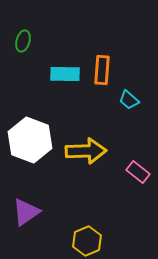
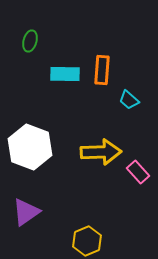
green ellipse: moved 7 px right
white hexagon: moved 7 px down
yellow arrow: moved 15 px right, 1 px down
pink rectangle: rotated 10 degrees clockwise
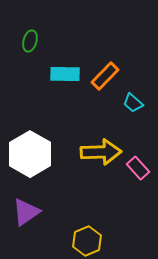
orange rectangle: moved 3 px right, 6 px down; rotated 40 degrees clockwise
cyan trapezoid: moved 4 px right, 3 px down
white hexagon: moved 7 px down; rotated 9 degrees clockwise
pink rectangle: moved 4 px up
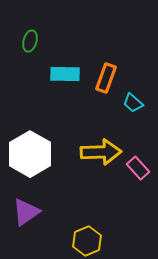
orange rectangle: moved 1 px right, 2 px down; rotated 24 degrees counterclockwise
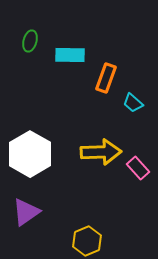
cyan rectangle: moved 5 px right, 19 px up
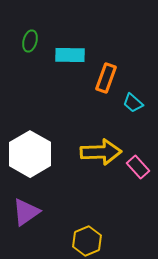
pink rectangle: moved 1 px up
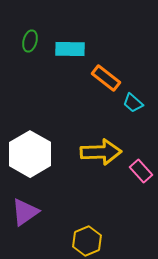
cyan rectangle: moved 6 px up
orange rectangle: rotated 72 degrees counterclockwise
pink rectangle: moved 3 px right, 4 px down
purple triangle: moved 1 px left
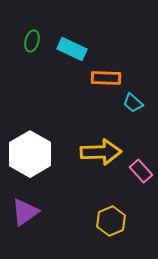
green ellipse: moved 2 px right
cyan rectangle: moved 2 px right; rotated 24 degrees clockwise
orange rectangle: rotated 36 degrees counterclockwise
yellow hexagon: moved 24 px right, 20 px up
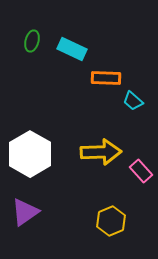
cyan trapezoid: moved 2 px up
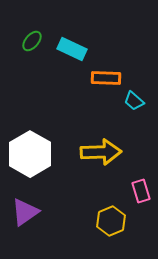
green ellipse: rotated 25 degrees clockwise
cyan trapezoid: moved 1 px right
pink rectangle: moved 20 px down; rotated 25 degrees clockwise
